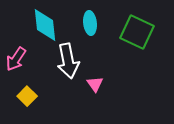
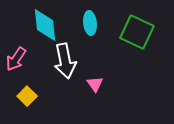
white arrow: moved 3 px left
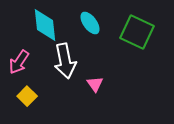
cyan ellipse: rotated 30 degrees counterclockwise
pink arrow: moved 3 px right, 3 px down
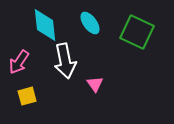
yellow square: rotated 30 degrees clockwise
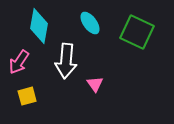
cyan diamond: moved 6 px left, 1 px down; rotated 16 degrees clockwise
white arrow: moved 1 px right; rotated 16 degrees clockwise
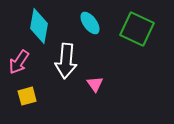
green square: moved 3 px up
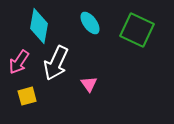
green square: moved 1 px down
white arrow: moved 10 px left, 2 px down; rotated 20 degrees clockwise
pink triangle: moved 6 px left
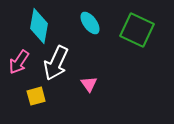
yellow square: moved 9 px right
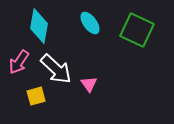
white arrow: moved 6 px down; rotated 72 degrees counterclockwise
